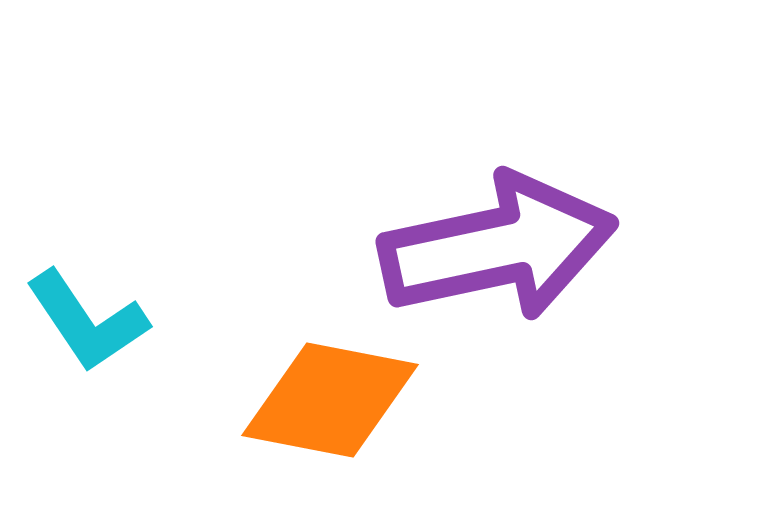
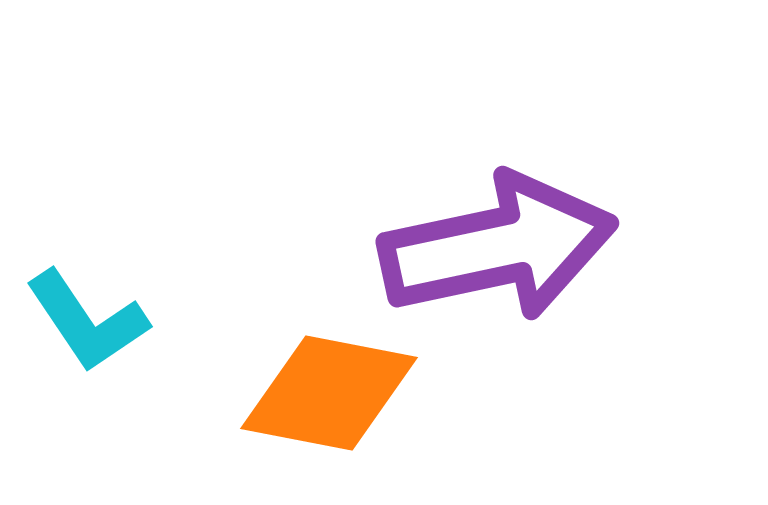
orange diamond: moved 1 px left, 7 px up
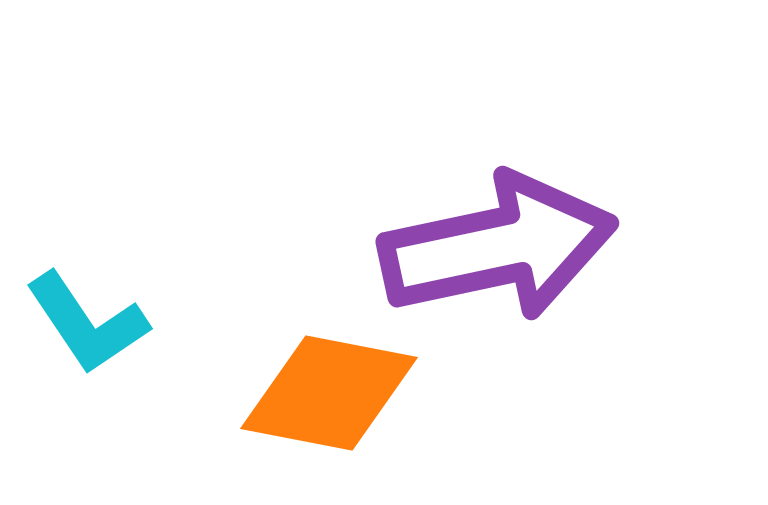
cyan L-shape: moved 2 px down
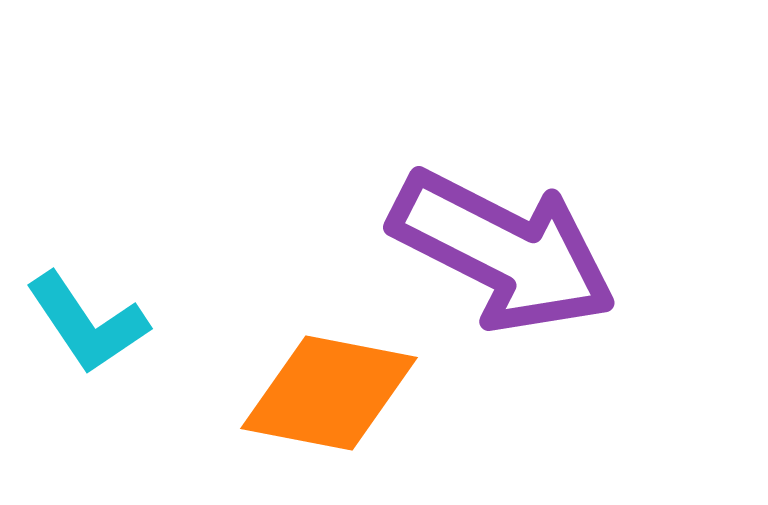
purple arrow: moved 5 px right, 4 px down; rotated 39 degrees clockwise
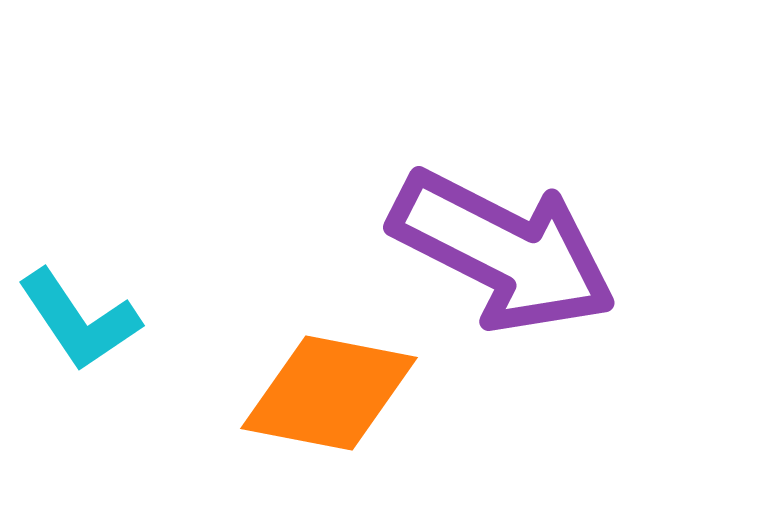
cyan L-shape: moved 8 px left, 3 px up
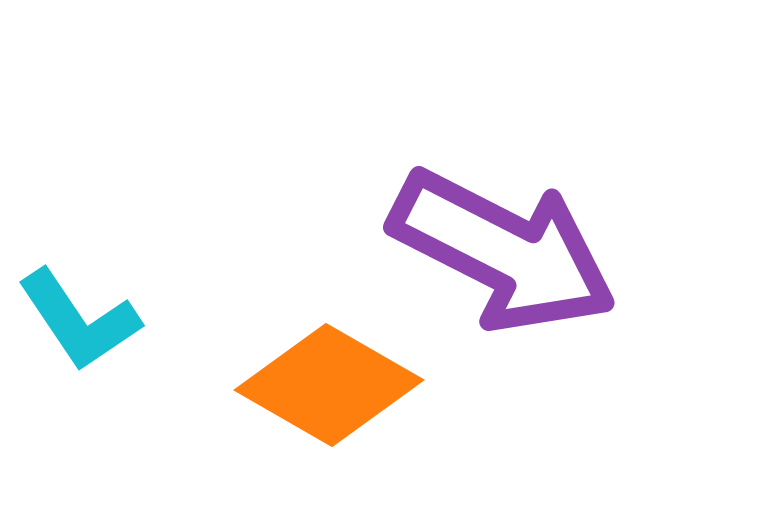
orange diamond: moved 8 px up; rotated 19 degrees clockwise
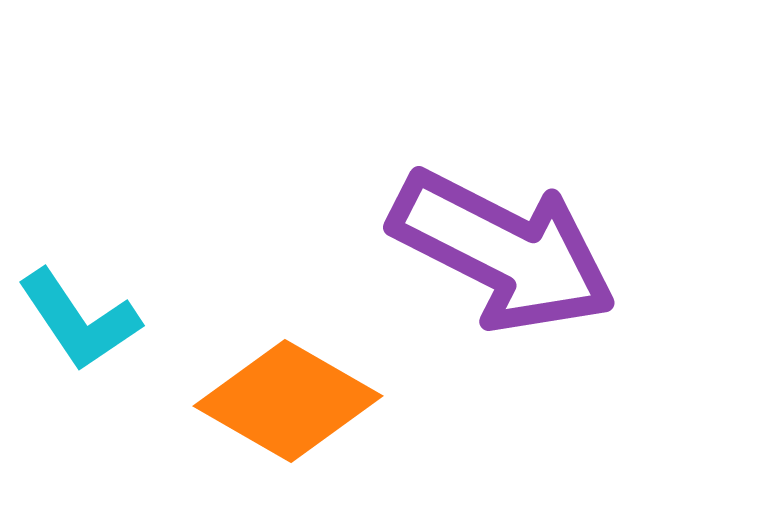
orange diamond: moved 41 px left, 16 px down
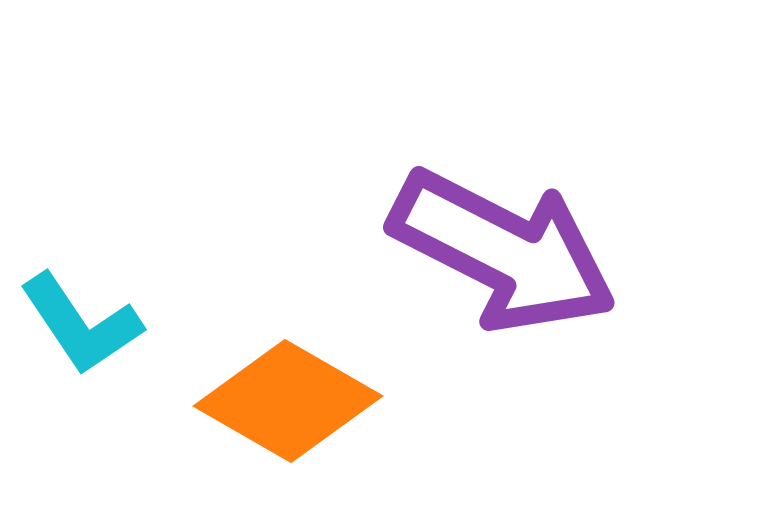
cyan L-shape: moved 2 px right, 4 px down
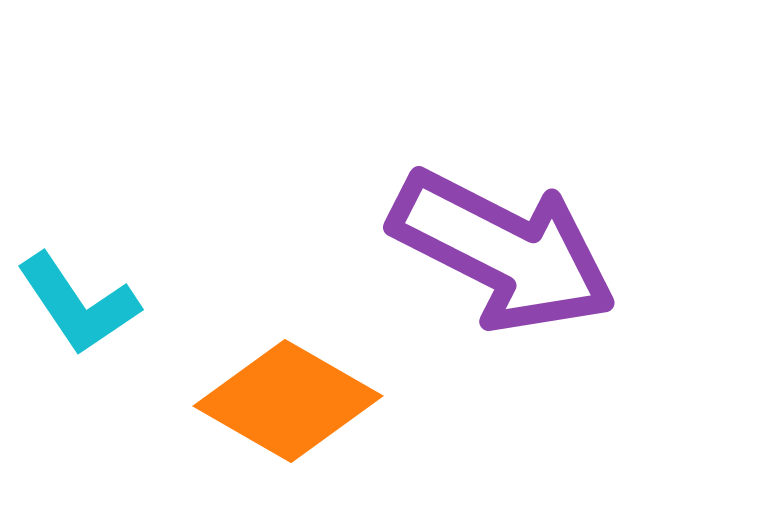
cyan L-shape: moved 3 px left, 20 px up
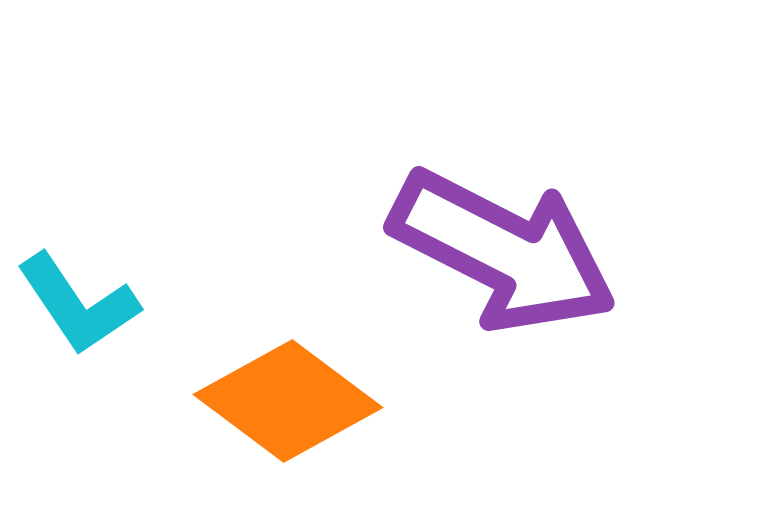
orange diamond: rotated 7 degrees clockwise
